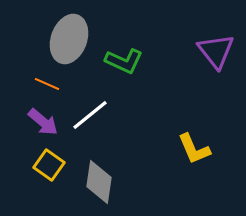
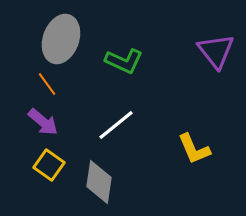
gray ellipse: moved 8 px left
orange line: rotated 30 degrees clockwise
white line: moved 26 px right, 10 px down
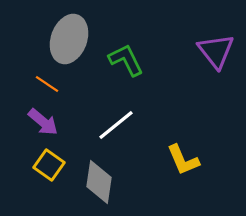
gray ellipse: moved 8 px right
green L-shape: moved 2 px right, 1 px up; rotated 141 degrees counterclockwise
orange line: rotated 20 degrees counterclockwise
yellow L-shape: moved 11 px left, 11 px down
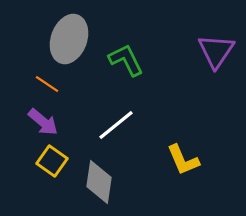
purple triangle: rotated 12 degrees clockwise
yellow square: moved 3 px right, 4 px up
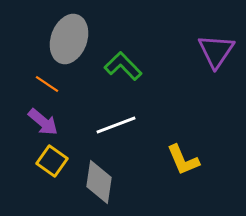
green L-shape: moved 3 px left, 6 px down; rotated 18 degrees counterclockwise
white line: rotated 18 degrees clockwise
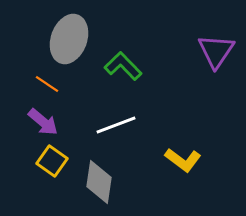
yellow L-shape: rotated 30 degrees counterclockwise
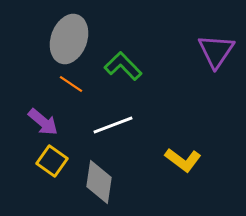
orange line: moved 24 px right
white line: moved 3 px left
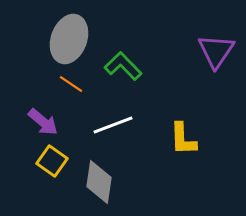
yellow L-shape: moved 21 px up; rotated 51 degrees clockwise
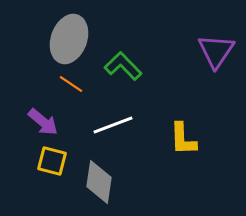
yellow square: rotated 20 degrees counterclockwise
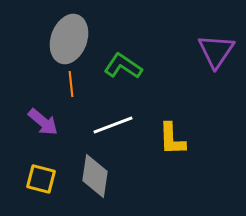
green L-shape: rotated 12 degrees counterclockwise
orange line: rotated 50 degrees clockwise
yellow L-shape: moved 11 px left
yellow square: moved 11 px left, 18 px down
gray diamond: moved 4 px left, 6 px up
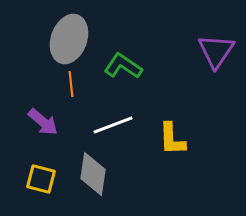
gray diamond: moved 2 px left, 2 px up
